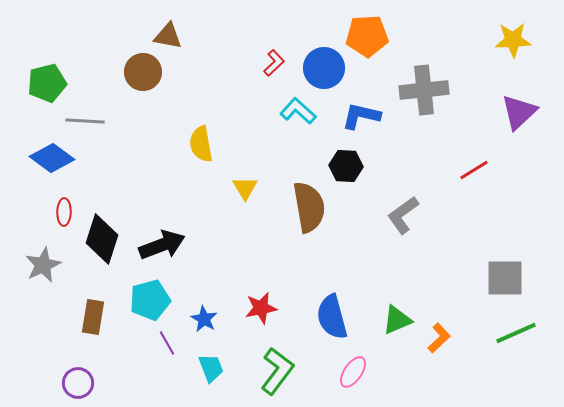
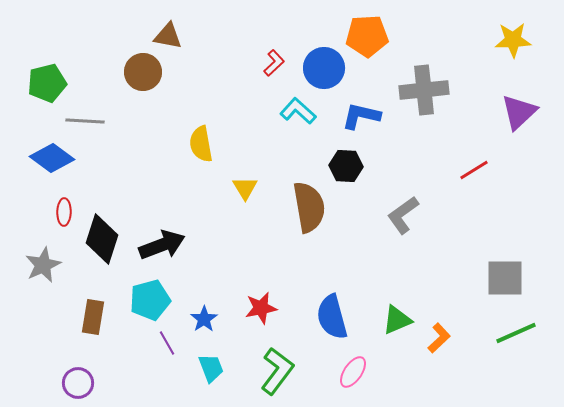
blue star: rotated 8 degrees clockwise
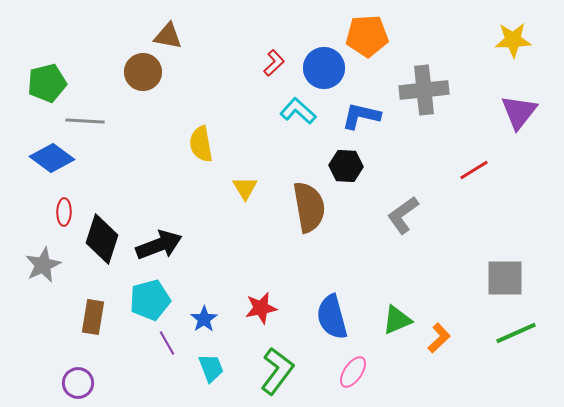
purple triangle: rotated 9 degrees counterclockwise
black arrow: moved 3 px left
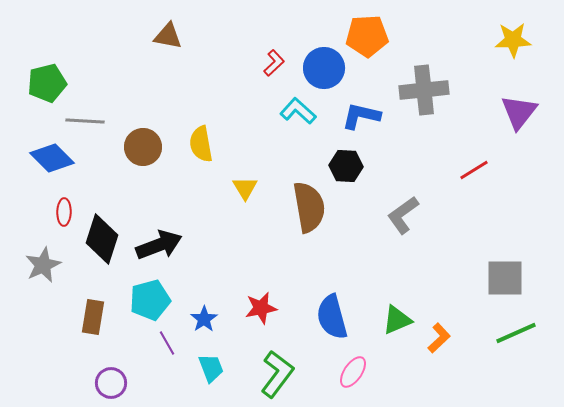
brown circle: moved 75 px down
blue diamond: rotated 9 degrees clockwise
green L-shape: moved 3 px down
purple circle: moved 33 px right
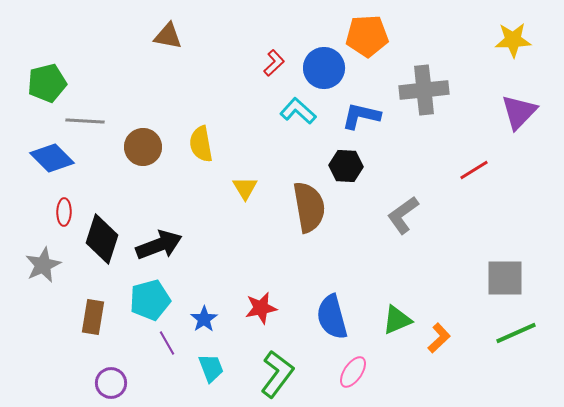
purple triangle: rotated 6 degrees clockwise
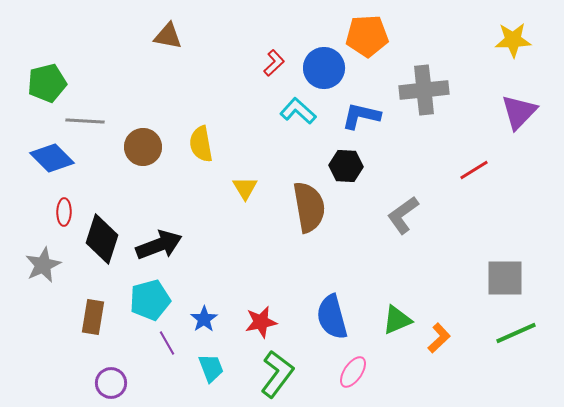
red star: moved 14 px down
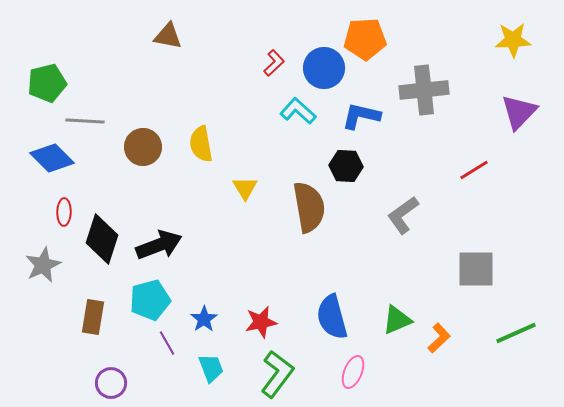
orange pentagon: moved 2 px left, 3 px down
gray square: moved 29 px left, 9 px up
pink ellipse: rotated 12 degrees counterclockwise
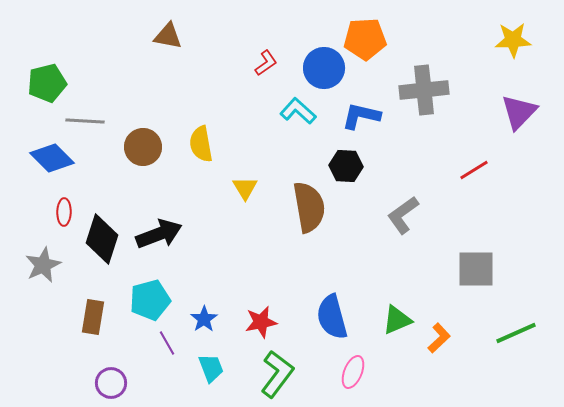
red L-shape: moved 8 px left; rotated 8 degrees clockwise
black arrow: moved 11 px up
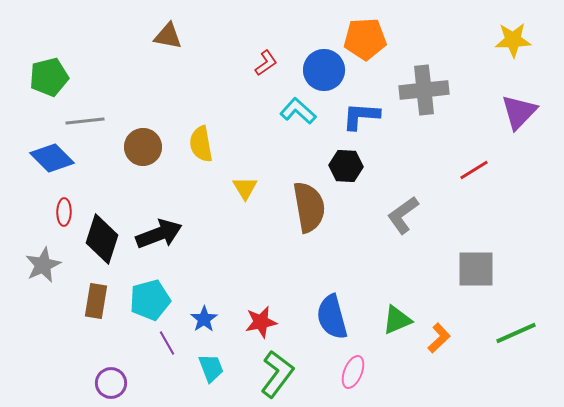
blue circle: moved 2 px down
green pentagon: moved 2 px right, 6 px up
blue L-shape: rotated 9 degrees counterclockwise
gray line: rotated 9 degrees counterclockwise
brown rectangle: moved 3 px right, 16 px up
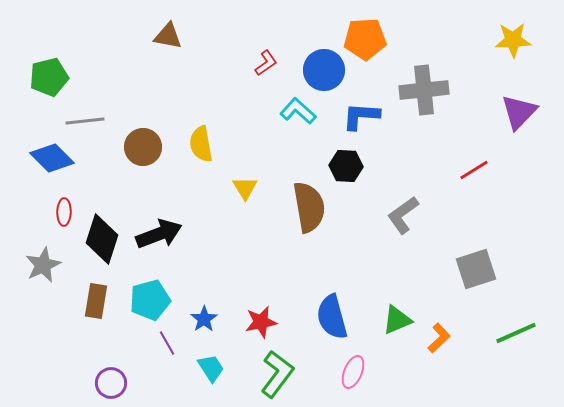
gray square: rotated 18 degrees counterclockwise
cyan trapezoid: rotated 12 degrees counterclockwise
